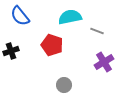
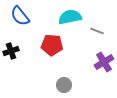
red pentagon: rotated 15 degrees counterclockwise
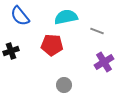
cyan semicircle: moved 4 px left
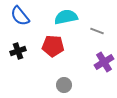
red pentagon: moved 1 px right, 1 px down
black cross: moved 7 px right
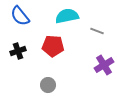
cyan semicircle: moved 1 px right, 1 px up
purple cross: moved 3 px down
gray circle: moved 16 px left
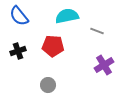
blue semicircle: moved 1 px left
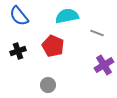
gray line: moved 2 px down
red pentagon: rotated 20 degrees clockwise
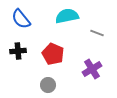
blue semicircle: moved 2 px right, 3 px down
red pentagon: moved 8 px down
black cross: rotated 14 degrees clockwise
purple cross: moved 12 px left, 4 px down
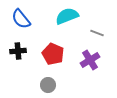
cyan semicircle: rotated 10 degrees counterclockwise
purple cross: moved 2 px left, 9 px up
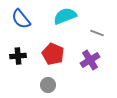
cyan semicircle: moved 2 px left
black cross: moved 5 px down
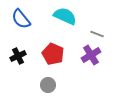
cyan semicircle: rotated 45 degrees clockwise
gray line: moved 1 px down
black cross: rotated 21 degrees counterclockwise
purple cross: moved 1 px right, 5 px up
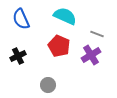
blue semicircle: rotated 15 degrees clockwise
red pentagon: moved 6 px right, 8 px up
